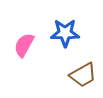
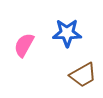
blue star: moved 2 px right
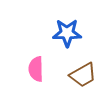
pink semicircle: moved 12 px right, 24 px down; rotated 30 degrees counterclockwise
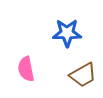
pink semicircle: moved 10 px left; rotated 10 degrees counterclockwise
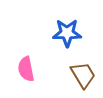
brown trapezoid: rotated 92 degrees counterclockwise
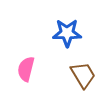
pink semicircle: rotated 25 degrees clockwise
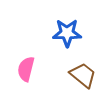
brown trapezoid: rotated 20 degrees counterclockwise
